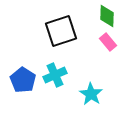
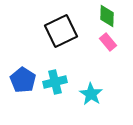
black square: rotated 8 degrees counterclockwise
cyan cross: moved 7 px down; rotated 10 degrees clockwise
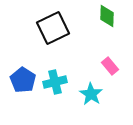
black square: moved 8 px left, 3 px up
pink rectangle: moved 2 px right, 24 px down
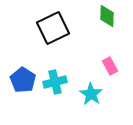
pink rectangle: rotated 12 degrees clockwise
